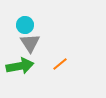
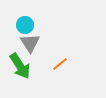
green arrow: rotated 68 degrees clockwise
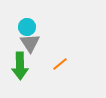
cyan circle: moved 2 px right, 2 px down
green arrow: rotated 32 degrees clockwise
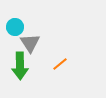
cyan circle: moved 12 px left
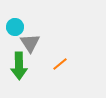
green arrow: moved 1 px left
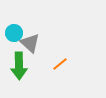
cyan circle: moved 1 px left, 6 px down
gray triangle: rotated 15 degrees counterclockwise
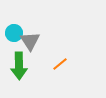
gray triangle: moved 2 px up; rotated 15 degrees clockwise
